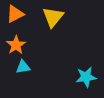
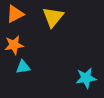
orange star: moved 2 px left; rotated 24 degrees clockwise
cyan star: moved 1 px down
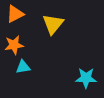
yellow triangle: moved 7 px down
cyan star: rotated 10 degrees clockwise
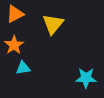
orange star: rotated 24 degrees counterclockwise
cyan triangle: moved 1 px down
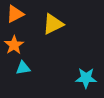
yellow triangle: rotated 25 degrees clockwise
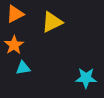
yellow triangle: moved 1 px left, 2 px up
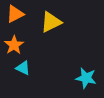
yellow triangle: moved 1 px left
cyan triangle: rotated 35 degrees clockwise
cyan star: rotated 10 degrees clockwise
